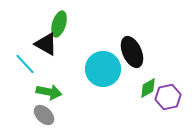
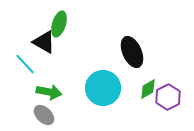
black triangle: moved 2 px left, 2 px up
cyan circle: moved 19 px down
green diamond: moved 1 px down
purple hexagon: rotated 15 degrees counterclockwise
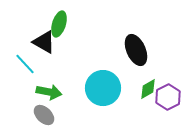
black ellipse: moved 4 px right, 2 px up
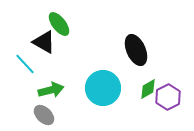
green ellipse: rotated 55 degrees counterclockwise
green arrow: moved 2 px right, 2 px up; rotated 25 degrees counterclockwise
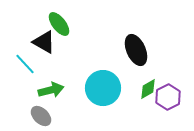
gray ellipse: moved 3 px left, 1 px down
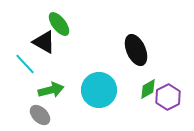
cyan circle: moved 4 px left, 2 px down
gray ellipse: moved 1 px left, 1 px up
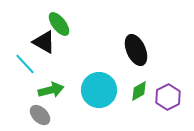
green diamond: moved 9 px left, 2 px down
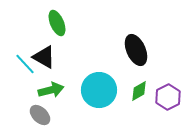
green ellipse: moved 2 px left, 1 px up; rotated 15 degrees clockwise
black triangle: moved 15 px down
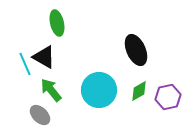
green ellipse: rotated 10 degrees clockwise
cyan line: rotated 20 degrees clockwise
green arrow: rotated 115 degrees counterclockwise
purple hexagon: rotated 15 degrees clockwise
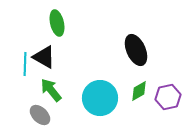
cyan line: rotated 25 degrees clockwise
cyan circle: moved 1 px right, 8 px down
